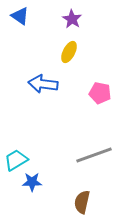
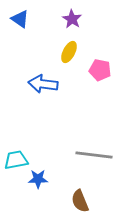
blue triangle: moved 3 px down
pink pentagon: moved 23 px up
gray line: rotated 27 degrees clockwise
cyan trapezoid: rotated 20 degrees clockwise
blue star: moved 6 px right, 3 px up
brown semicircle: moved 2 px left, 1 px up; rotated 35 degrees counterclockwise
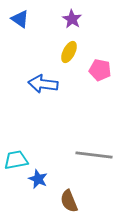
blue star: rotated 24 degrees clockwise
brown semicircle: moved 11 px left
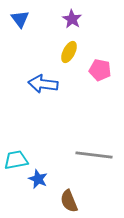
blue triangle: rotated 18 degrees clockwise
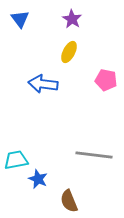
pink pentagon: moved 6 px right, 10 px down
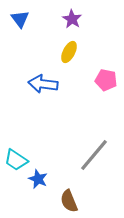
gray line: rotated 57 degrees counterclockwise
cyan trapezoid: rotated 135 degrees counterclockwise
